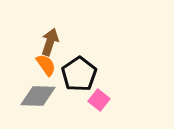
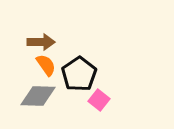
brown arrow: moved 9 px left; rotated 72 degrees clockwise
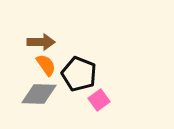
black pentagon: rotated 16 degrees counterclockwise
gray diamond: moved 1 px right, 2 px up
pink square: rotated 15 degrees clockwise
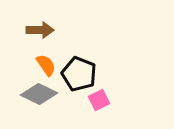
brown arrow: moved 1 px left, 12 px up
gray diamond: rotated 24 degrees clockwise
pink square: rotated 10 degrees clockwise
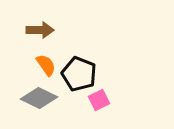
gray diamond: moved 4 px down
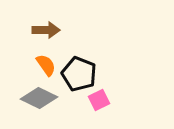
brown arrow: moved 6 px right
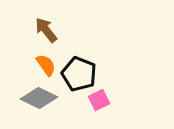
brown arrow: rotated 128 degrees counterclockwise
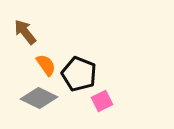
brown arrow: moved 21 px left, 2 px down
pink square: moved 3 px right, 1 px down
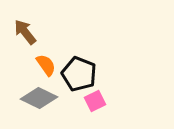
pink square: moved 7 px left
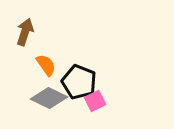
brown arrow: rotated 56 degrees clockwise
black pentagon: moved 8 px down
gray diamond: moved 10 px right
